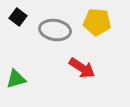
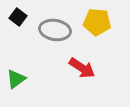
green triangle: rotated 20 degrees counterclockwise
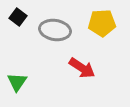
yellow pentagon: moved 5 px right, 1 px down; rotated 8 degrees counterclockwise
green triangle: moved 1 px right, 3 px down; rotated 20 degrees counterclockwise
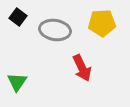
red arrow: rotated 32 degrees clockwise
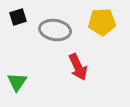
black square: rotated 36 degrees clockwise
yellow pentagon: moved 1 px up
red arrow: moved 4 px left, 1 px up
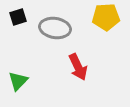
yellow pentagon: moved 4 px right, 5 px up
gray ellipse: moved 2 px up
green triangle: moved 1 px right, 1 px up; rotated 10 degrees clockwise
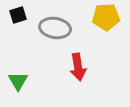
black square: moved 2 px up
red arrow: rotated 16 degrees clockwise
green triangle: rotated 15 degrees counterclockwise
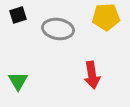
gray ellipse: moved 3 px right, 1 px down
red arrow: moved 14 px right, 8 px down
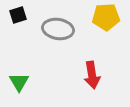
green triangle: moved 1 px right, 1 px down
